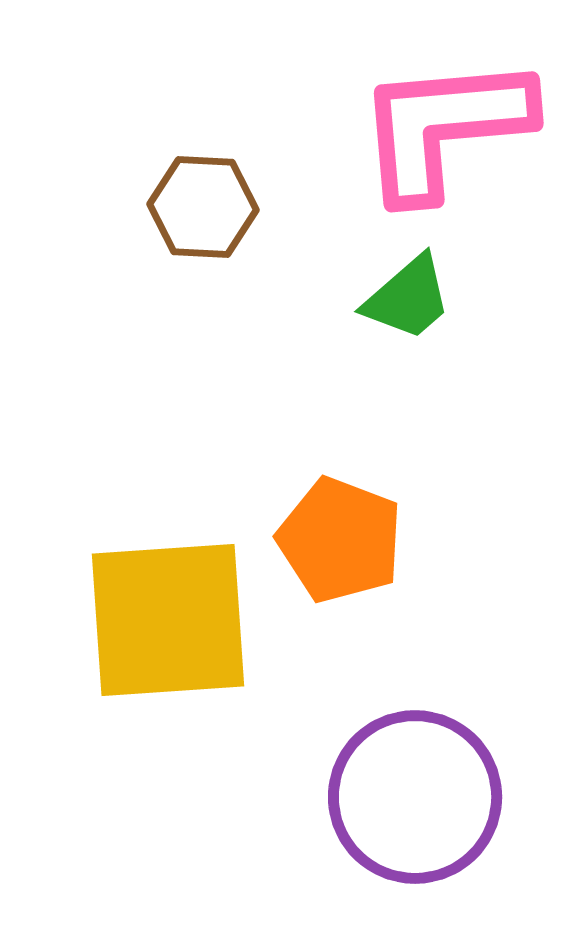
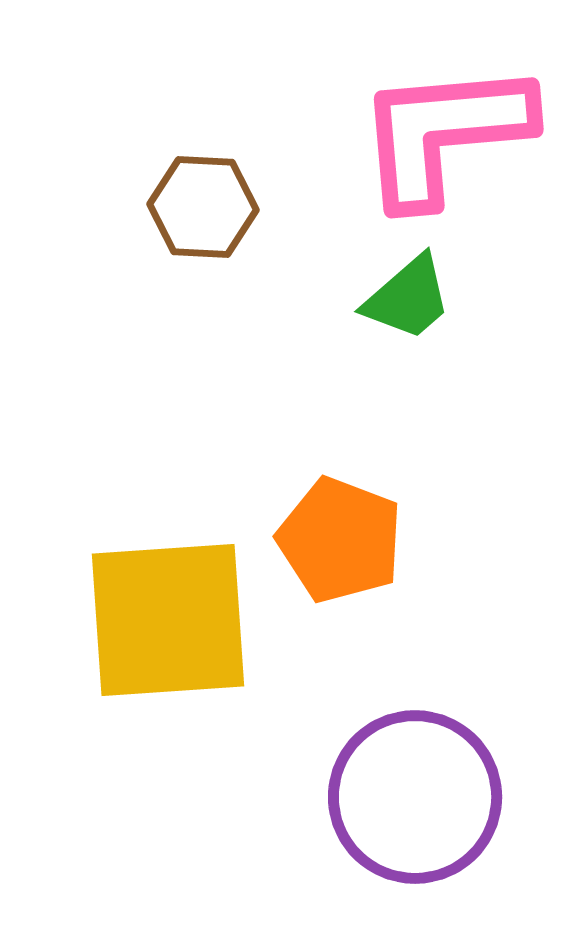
pink L-shape: moved 6 px down
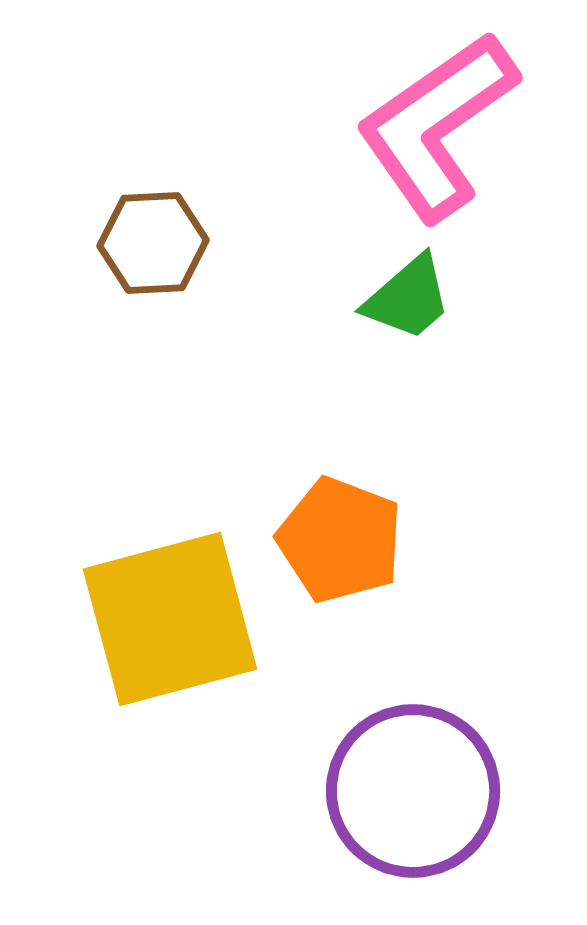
pink L-shape: moved 7 px left, 7 px up; rotated 30 degrees counterclockwise
brown hexagon: moved 50 px left, 36 px down; rotated 6 degrees counterclockwise
yellow square: moved 2 px right, 1 px up; rotated 11 degrees counterclockwise
purple circle: moved 2 px left, 6 px up
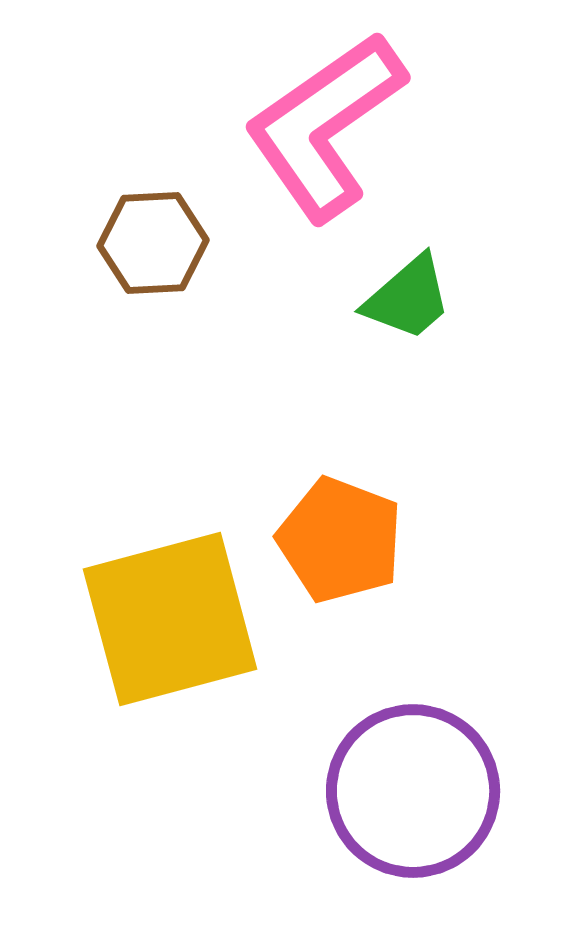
pink L-shape: moved 112 px left
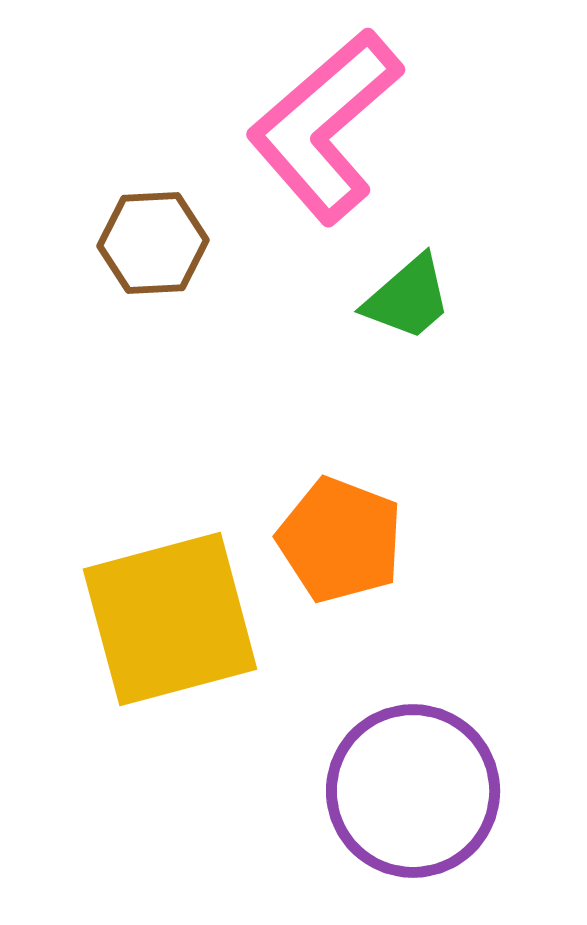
pink L-shape: rotated 6 degrees counterclockwise
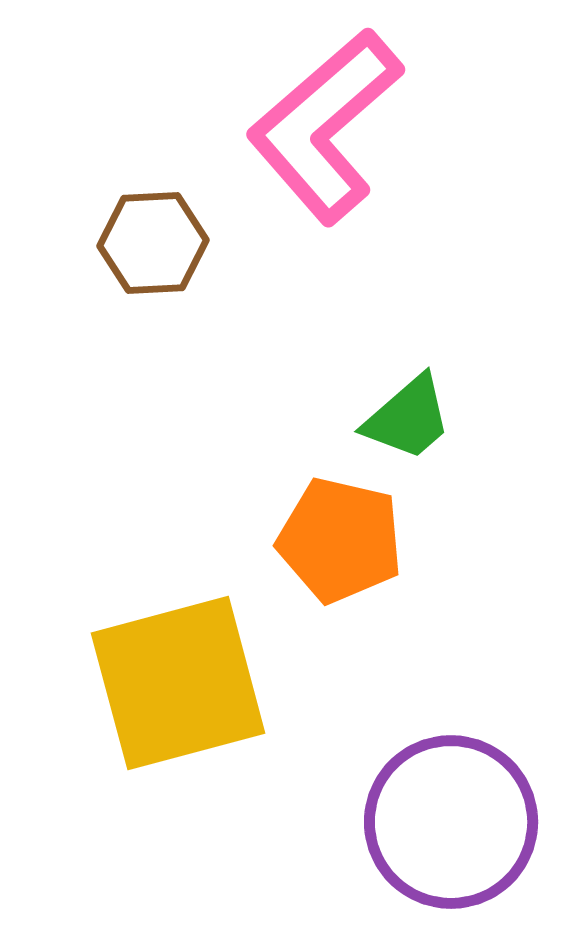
green trapezoid: moved 120 px down
orange pentagon: rotated 8 degrees counterclockwise
yellow square: moved 8 px right, 64 px down
purple circle: moved 38 px right, 31 px down
